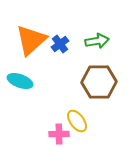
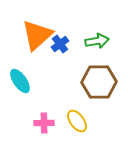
orange triangle: moved 6 px right, 5 px up
cyan ellipse: rotated 35 degrees clockwise
pink cross: moved 15 px left, 11 px up
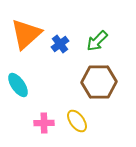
orange triangle: moved 11 px left, 1 px up
green arrow: rotated 145 degrees clockwise
cyan ellipse: moved 2 px left, 4 px down
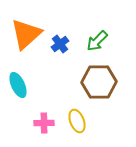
cyan ellipse: rotated 10 degrees clockwise
yellow ellipse: rotated 15 degrees clockwise
